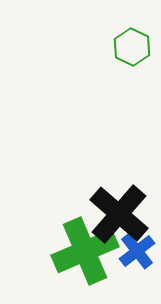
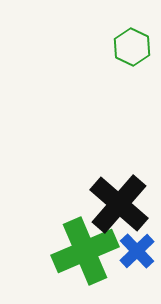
black cross: moved 10 px up
blue cross: rotated 6 degrees counterclockwise
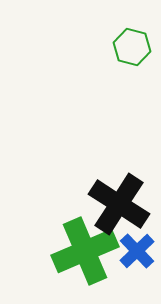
green hexagon: rotated 12 degrees counterclockwise
black cross: rotated 8 degrees counterclockwise
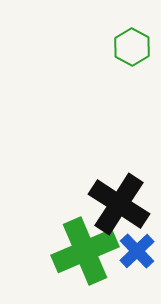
green hexagon: rotated 15 degrees clockwise
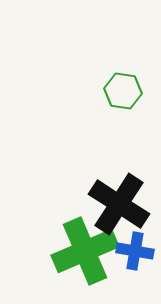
green hexagon: moved 9 px left, 44 px down; rotated 21 degrees counterclockwise
blue cross: moved 2 px left; rotated 36 degrees counterclockwise
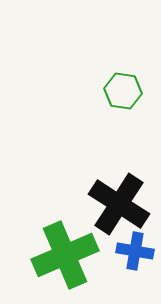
green cross: moved 20 px left, 4 px down
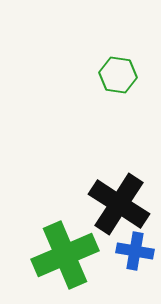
green hexagon: moved 5 px left, 16 px up
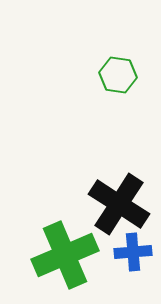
blue cross: moved 2 px left, 1 px down; rotated 15 degrees counterclockwise
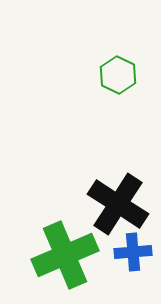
green hexagon: rotated 18 degrees clockwise
black cross: moved 1 px left
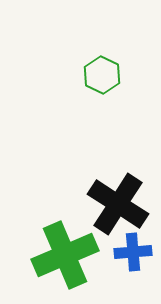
green hexagon: moved 16 px left
